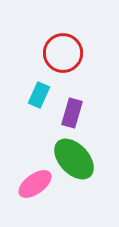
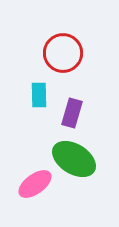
cyan rectangle: rotated 25 degrees counterclockwise
green ellipse: rotated 15 degrees counterclockwise
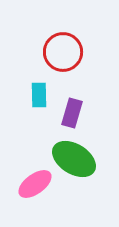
red circle: moved 1 px up
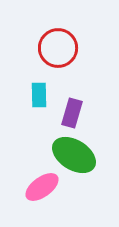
red circle: moved 5 px left, 4 px up
green ellipse: moved 4 px up
pink ellipse: moved 7 px right, 3 px down
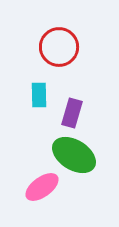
red circle: moved 1 px right, 1 px up
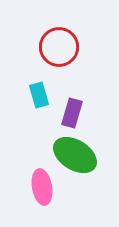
cyan rectangle: rotated 15 degrees counterclockwise
green ellipse: moved 1 px right
pink ellipse: rotated 64 degrees counterclockwise
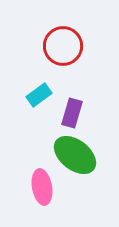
red circle: moved 4 px right, 1 px up
cyan rectangle: rotated 70 degrees clockwise
green ellipse: rotated 6 degrees clockwise
